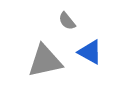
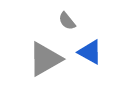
gray triangle: moved 2 px up; rotated 18 degrees counterclockwise
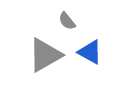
gray triangle: moved 4 px up
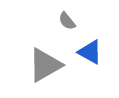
gray triangle: moved 10 px down
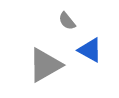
blue triangle: moved 2 px up
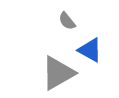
gray triangle: moved 13 px right, 8 px down
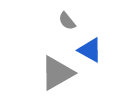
gray triangle: moved 1 px left
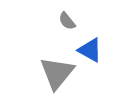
gray triangle: rotated 21 degrees counterclockwise
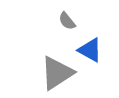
gray triangle: rotated 18 degrees clockwise
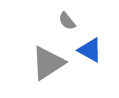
gray triangle: moved 9 px left, 10 px up
